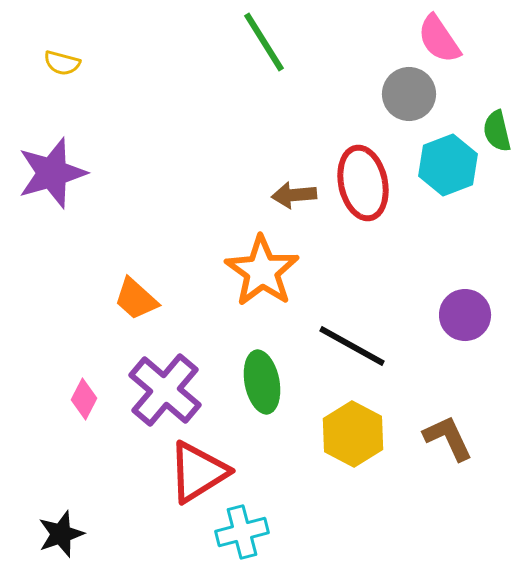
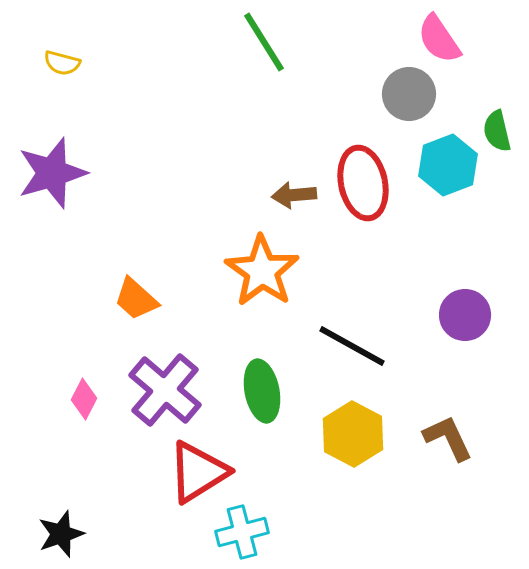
green ellipse: moved 9 px down
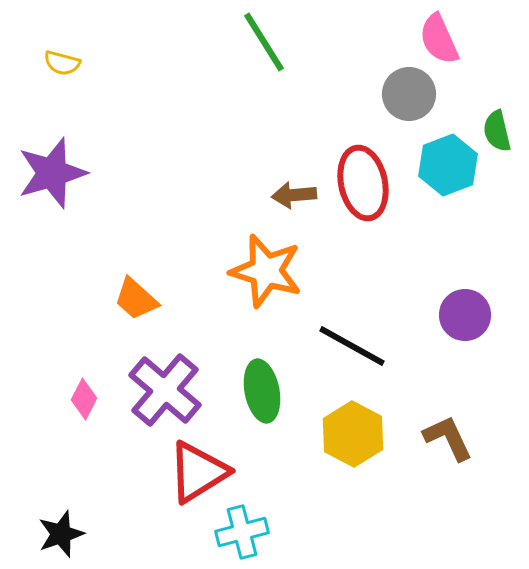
pink semicircle: rotated 10 degrees clockwise
orange star: moved 4 px right; rotated 18 degrees counterclockwise
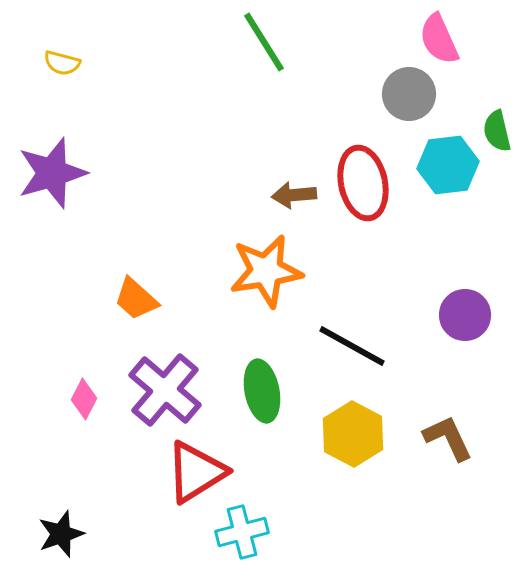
cyan hexagon: rotated 14 degrees clockwise
orange star: rotated 26 degrees counterclockwise
red triangle: moved 2 px left
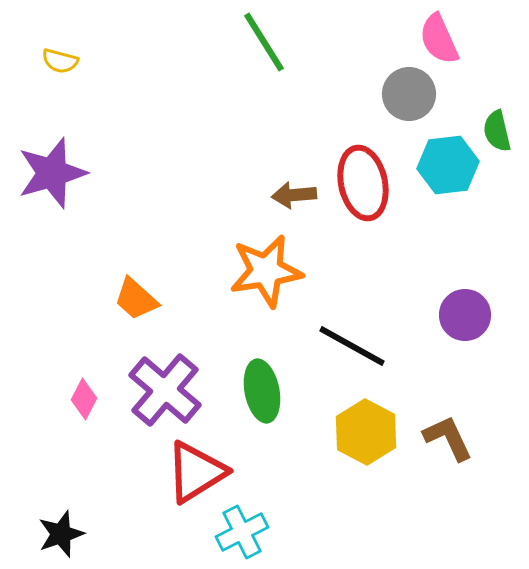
yellow semicircle: moved 2 px left, 2 px up
yellow hexagon: moved 13 px right, 2 px up
cyan cross: rotated 12 degrees counterclockwise
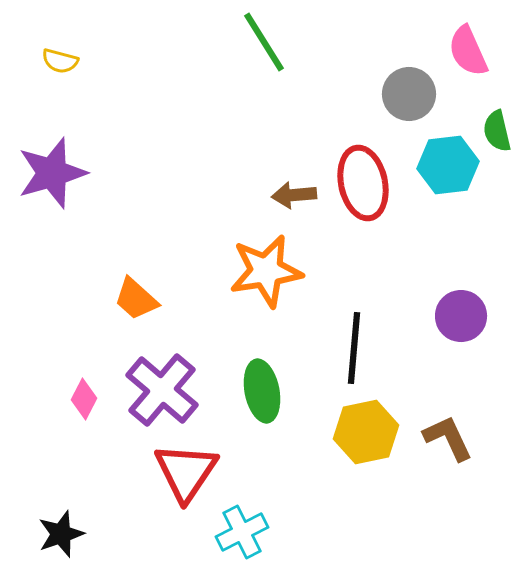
pink semicircle: moved 29 px right, 12 px down
purple circle: moved 4 px left, 1 px down
black line: moved 2 px right, 2 px down; rotated 66 degrees clockwise
purple cross: moved 3 px left
yellow hexagon: rotated 20 degrees clockwise
red triangle: moved 10 px left; rotated 24 degrees counterclockwise
